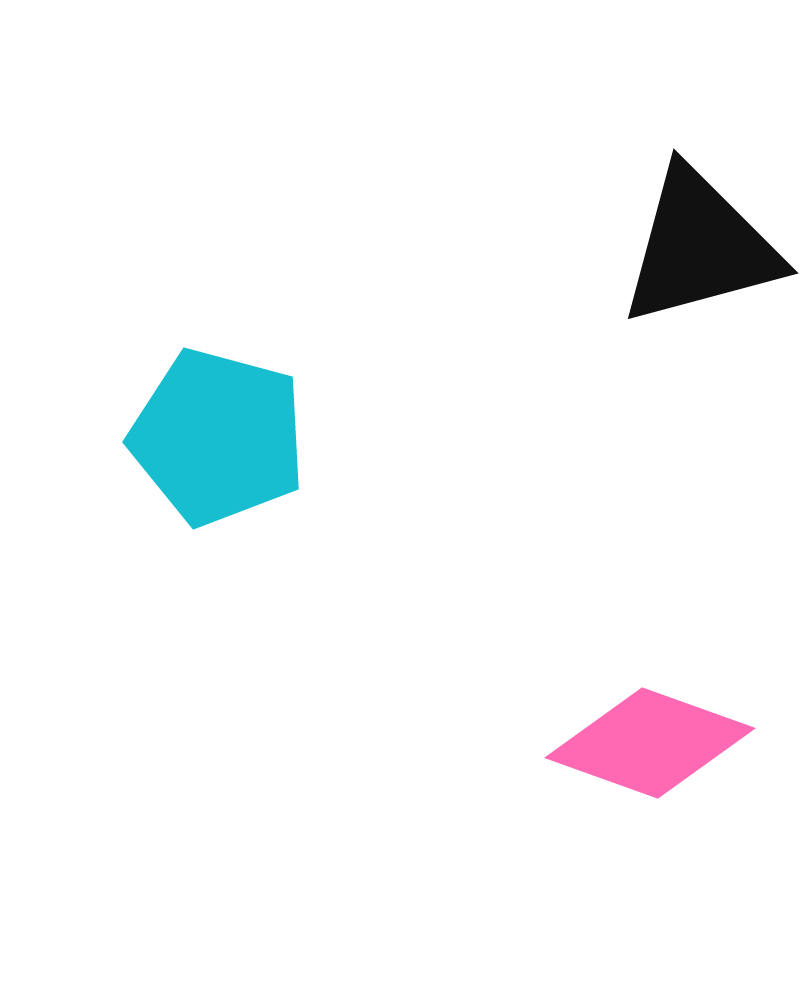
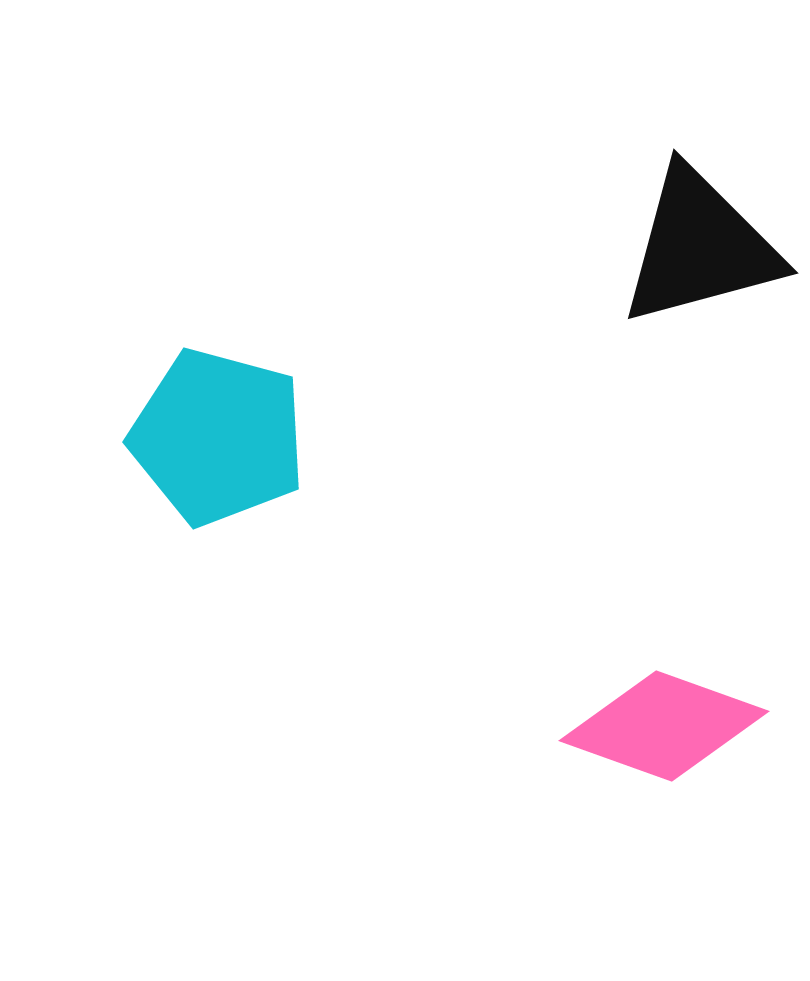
pink diamond: moved 14 px right, 17 px up
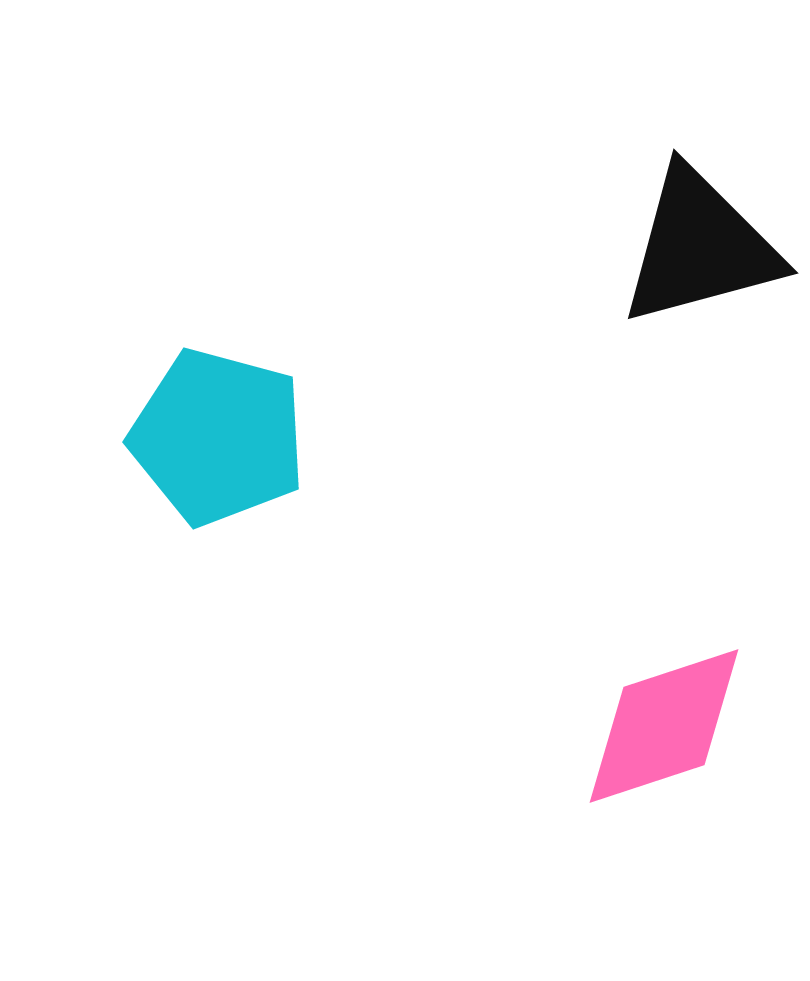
pink diamond: rotated 38 degrees counterclockwise
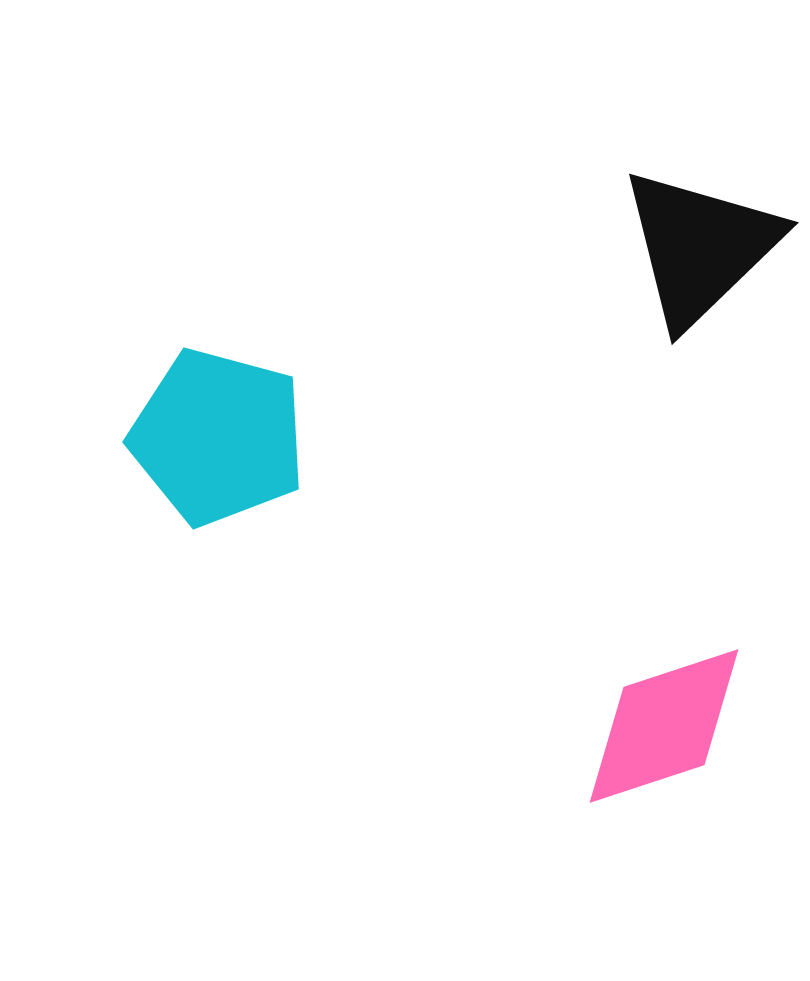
black triangle: rotated 29 degrees counterclockwise
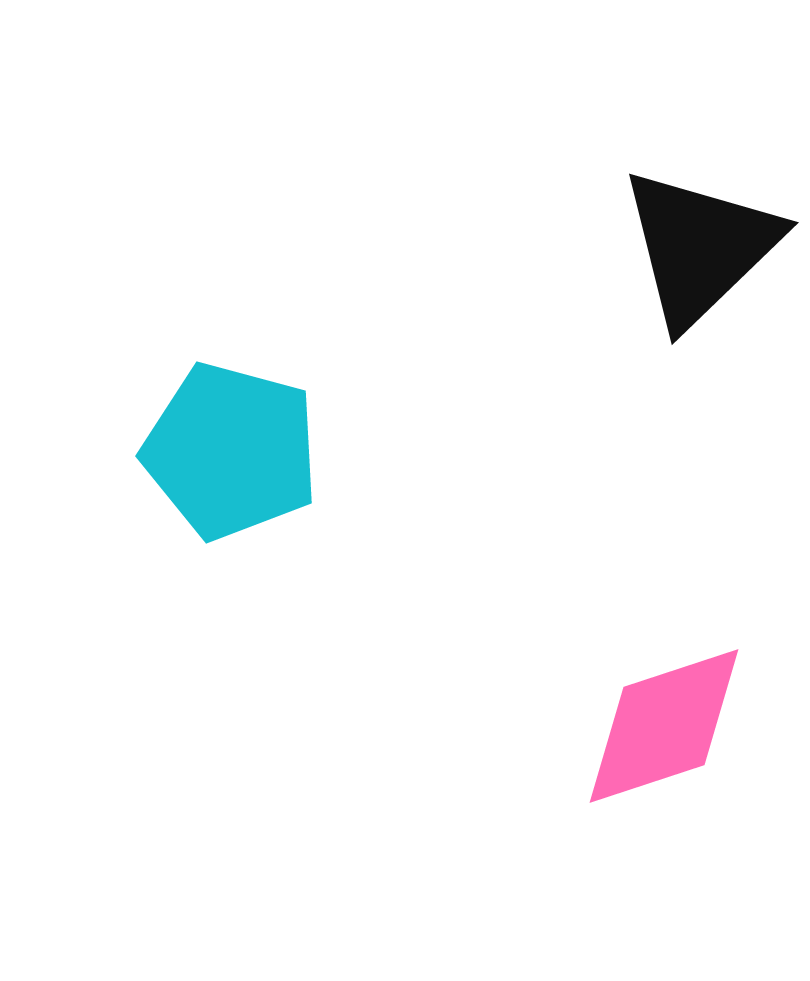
cyan pentagon: moved 13 px right, 14 px down
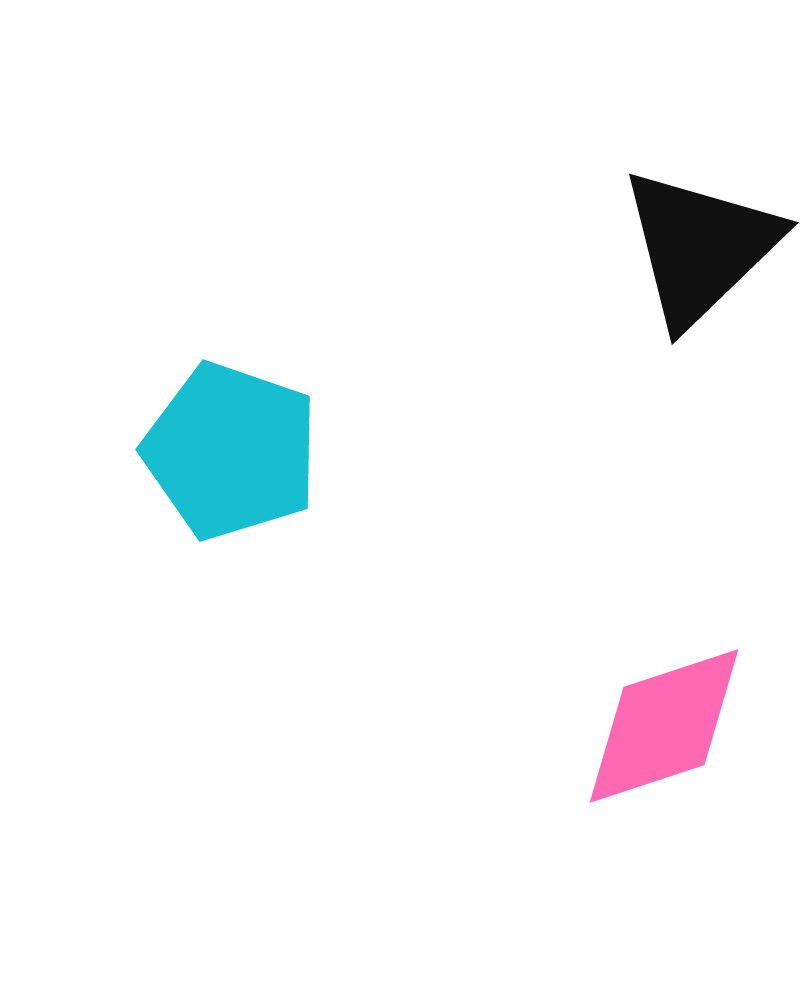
cyan pentagon: rotated 4 degrees clockwise
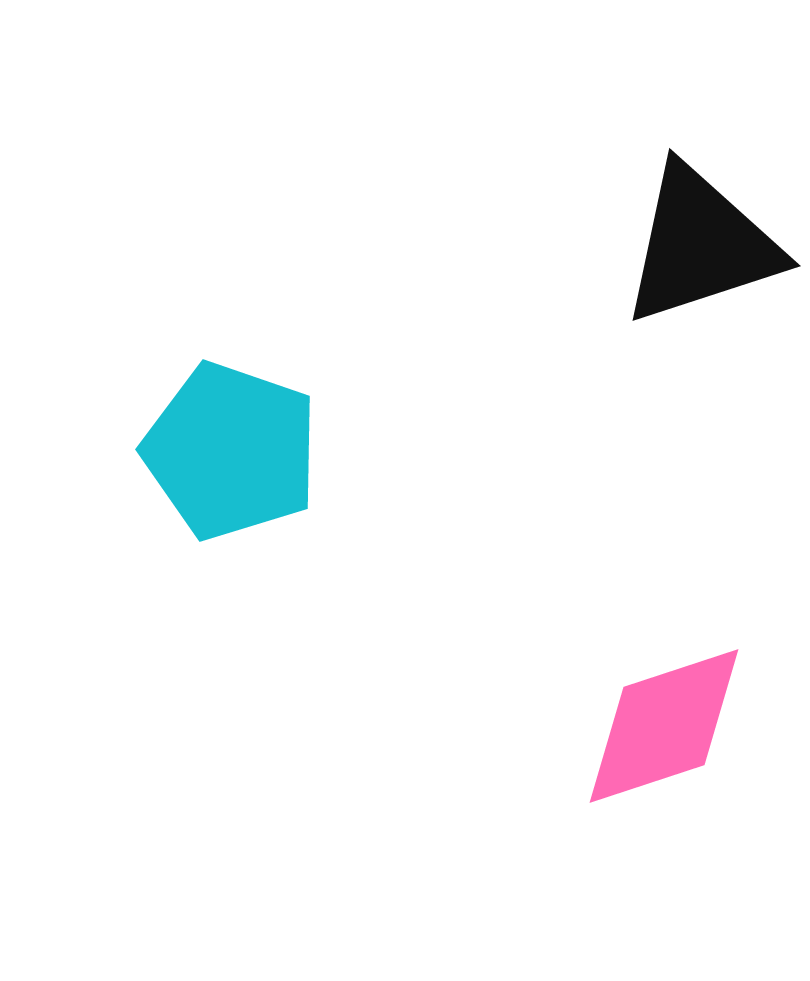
black triangle: moved 1 px right, 2 px up; rotated 26 degrees clockwise
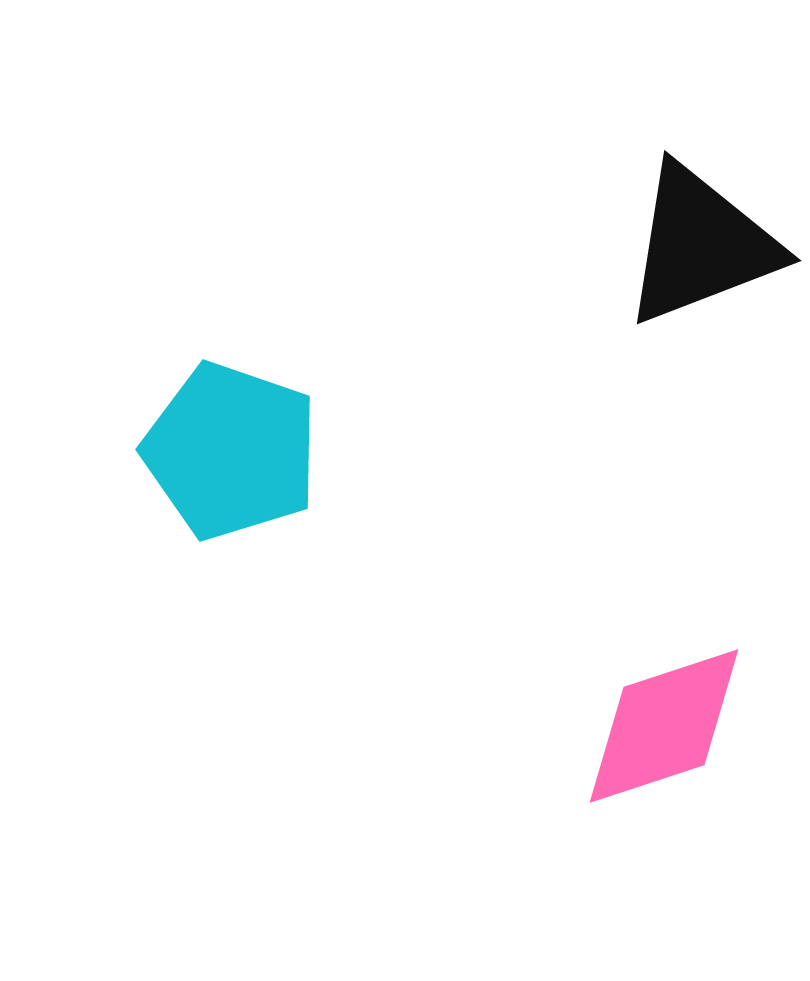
black triangle: rotated 3 degrees counterclockwise
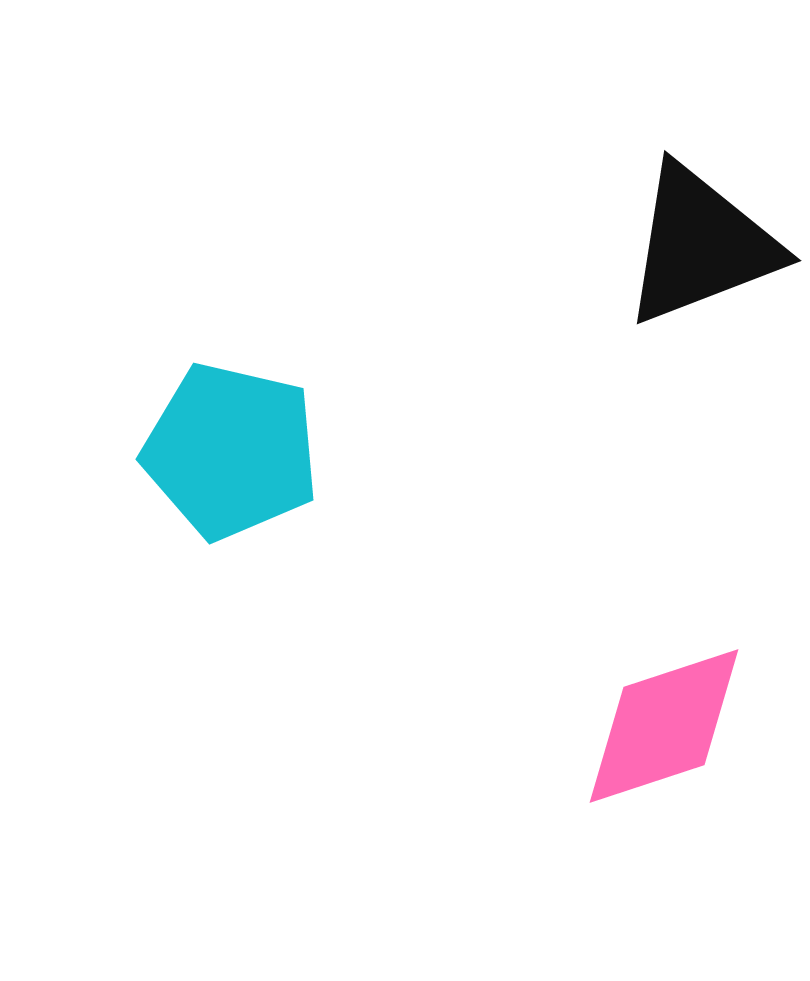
cyan pentagon: rotated 6 degrees counterclockwise
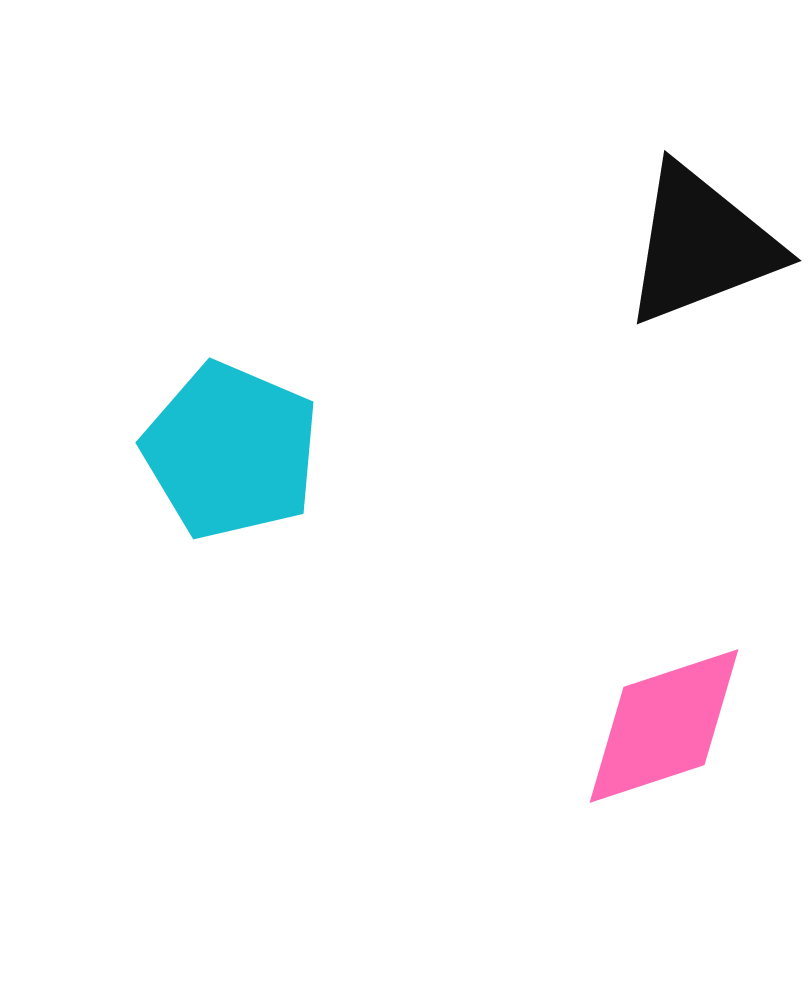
cyan pentagon: rotated 10 degrees clockwise
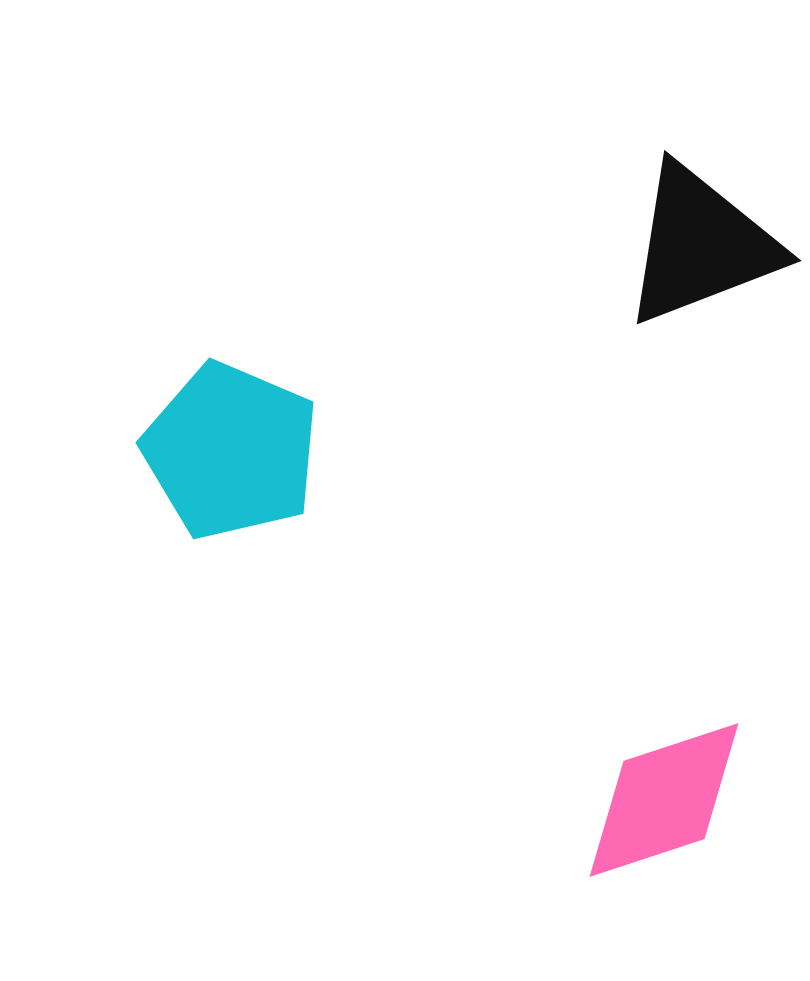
pink diamond: moved 74 px down
